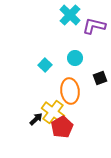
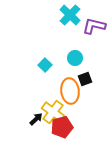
black square: moved 15 px left, 1 px down
red pentagon: rotated 15 degrees clockwise
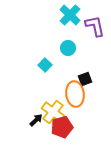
purple L-shape: moved 1 px right; rotated 65 degrees clockwise
cyan circle: moved 7 px left, 10 px up
orange ellipse: moved 5 px right, 3 px down
black arrow: moved 1 px down
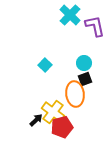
cyan circle: moved 16 px right, 15 px down
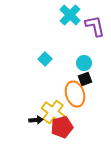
cyan square: moved 6 px up
orange ellipse: rotated 10 degrees counterclockwise
black arrow: rotated 40 degrees clockwise
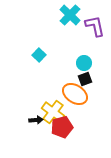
cyan square: moved 6 px left, 4 px up
orange ellipse: rotated 40 degrees counterclockwise
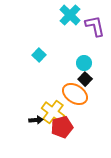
black square: rotated 24 degrees counterclockwise
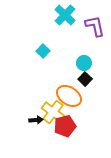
cyan cross: moved 5 px left
cyan square: moved 4 px right, 4 px up
orange ellipse: moved 6 px left, 2 px down
red pentagon: moved 3 px right, 1 px up
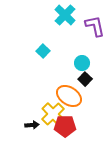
cyan circle: moved 2 px left
yellow cross: moved 2 px down; rotated 10 degrees clockwise
black arrow: moved 4 px left, 5 px down
red pentagon: rotated 15 degrees clockwise
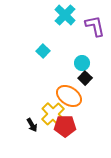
black square: moved 1 px up
black arrow: rotated 64 degrees clockwise
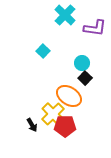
purple L-shape: moved 2 px down; rotated 110 degrees clockwise
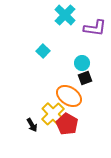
black square: rotated 24 degrees clockwise
red pentagon: moved 2 px right, 2 px up; rotated 30 degrees clockwise
